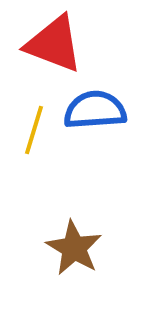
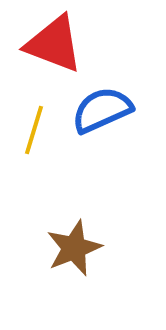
blue semicircle: moved 7 px right; rotated 20 degrees counterclockwise
brown star: rotated 20 degrees clockwise
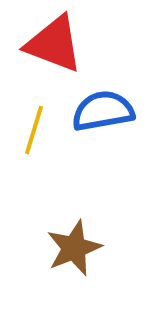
blue semicircle: moved 1 px right, 1 px down; rotated 14 degrees clockwise
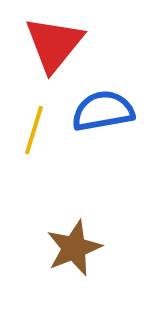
red triangle: rotated 48 degrees clockwise
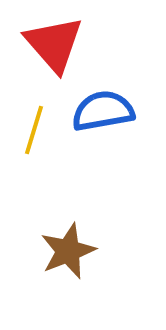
red triangle: rotated 20 degrees counterclockwise
brown star: moved 6 px left, 3 px down
